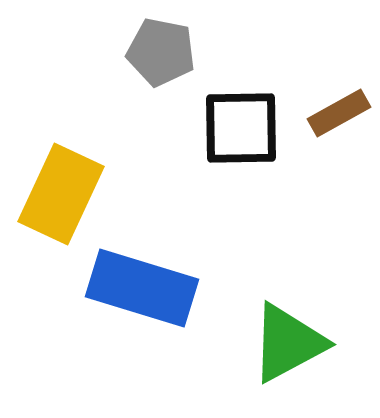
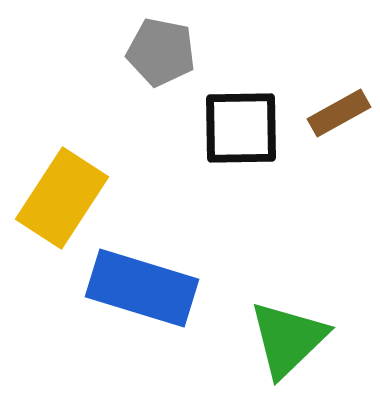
yellow rectangle: moved 1 px right, 4 px down; rotated 8 degrees clockwise
green triangle: moved 4 px up; rotated 16 degrees counterclockwise
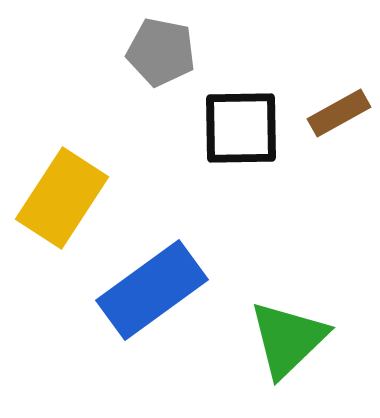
blue rectangle: moved 10 px right, 2 px down; rotated 53 degrees counterclockwise
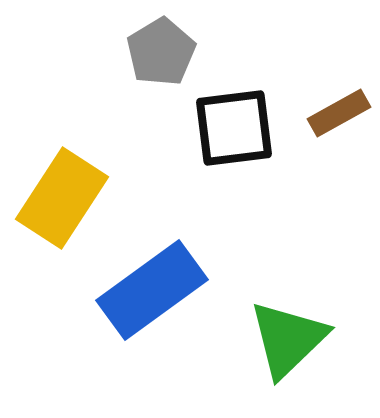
gray pentagon: rotated 30 degrees clockwise
black square: moved 7 px left; rotated 6 degrees counterclockwise
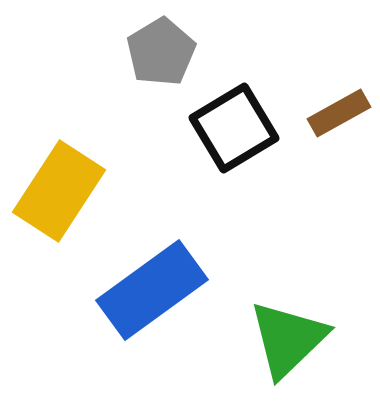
black square: rotated 24 degrees counterclockwise
yellow rectangle: moved 3 px left, 7 px up
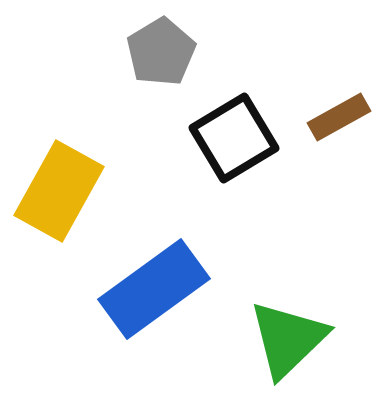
brown rectangle: moved 4 px down
black square: moved 10 px down
yellow rectangle: rotated 4 degrees counterclockwise
blue rectangle: moved 2 px right, 1 px up
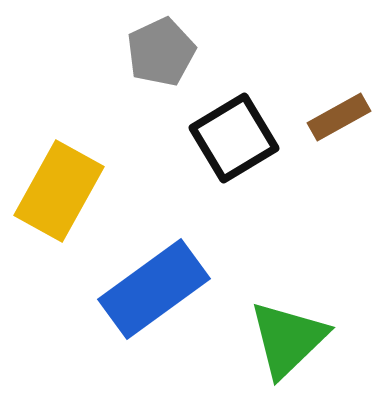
gray pentagon: rotated 6 degrees clockwise
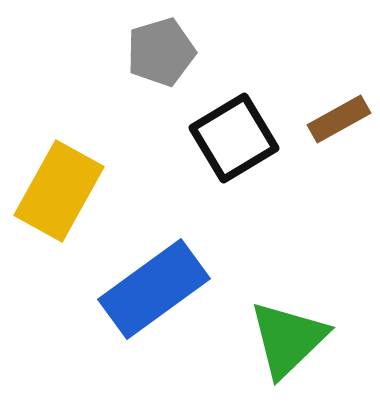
gray pentagon: rotated 8 degrees clockwise
brown rectangle: moved 2 px down
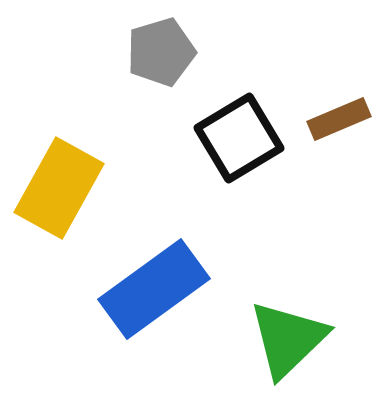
brown rectangle: rotated 6 degrees clockwise
black square: moved 5 px right
yellow rectangle: moved 3 px up
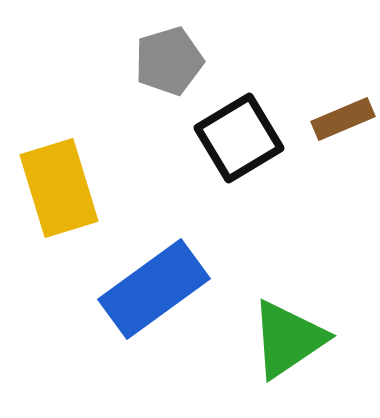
gray pentagon: moved 8 px right, 9 px down
brown rectangle: moved 4 px right
yellow rectangle: rotated 46 degrees counterclockwise
green triangle: rotated 10 degrees clockwise
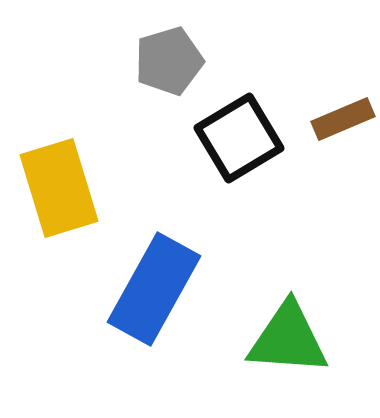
blue rectangle: rotated 25 degrees counterclockwise
green triangle: rotated 38 degrees clockwise
